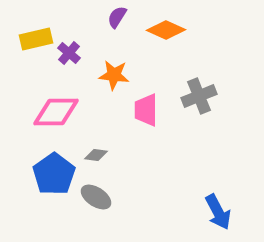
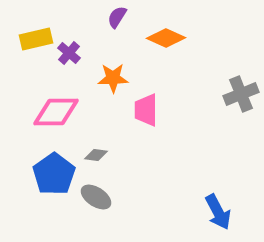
orange diamond: moved 8 px down
orange star: moved 1 px left, 3 px down; rotated 8 degrees counterclockwise
gray cross: moved 42 px right, 2 px up
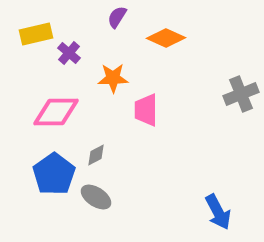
yellow rectangle: moved 5 px up
gray diamond: rotated 35 degrees counterclockwise
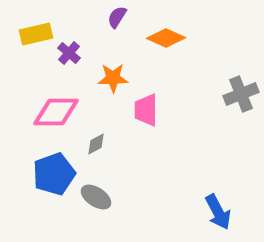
gray diamond: moved 11 px up
blue pentagon: rotated 15 degrees clockwise
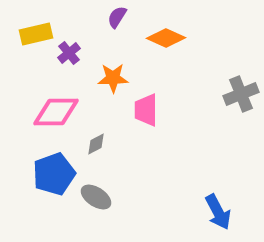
purple cross: rotated 10 degrees clockwise
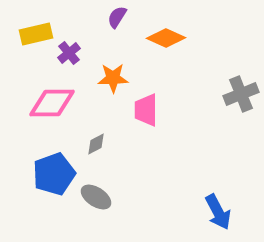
pink diamond: moved 4 px left, 9 px up
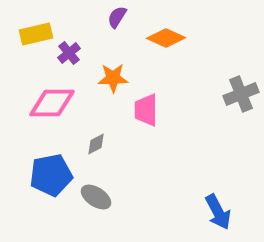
blue pentagon: moved 3 px left, 1 px down; rotated 9 degrees clockwise
